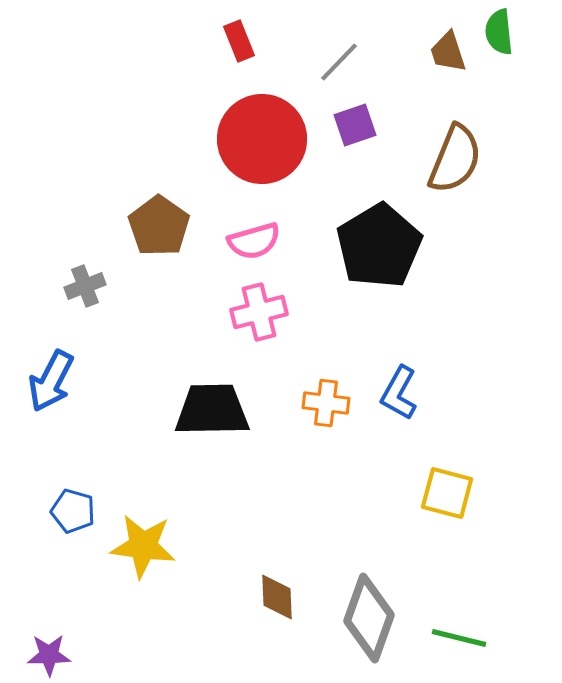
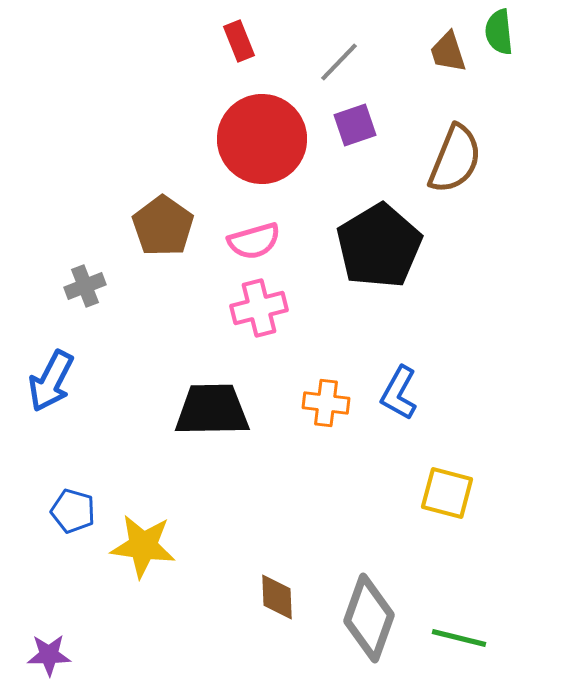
brown pentagon: moved 4 px right
pink cross: moved 4 px up
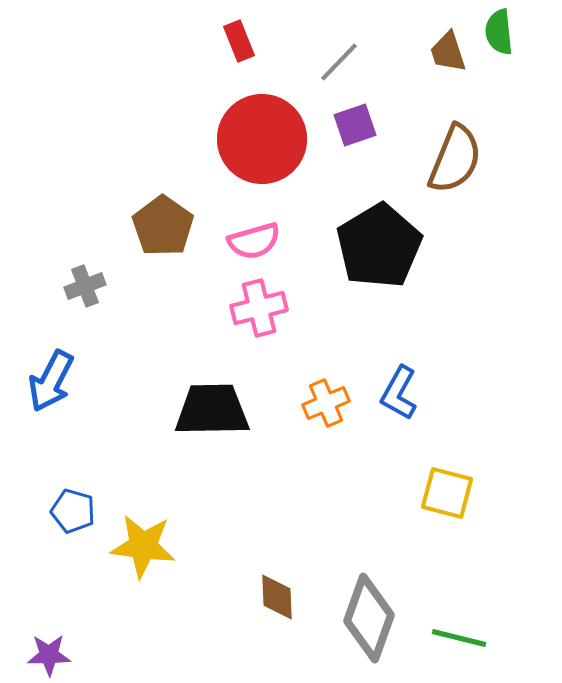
orange cross: rotated 30 degrees counterclockwise
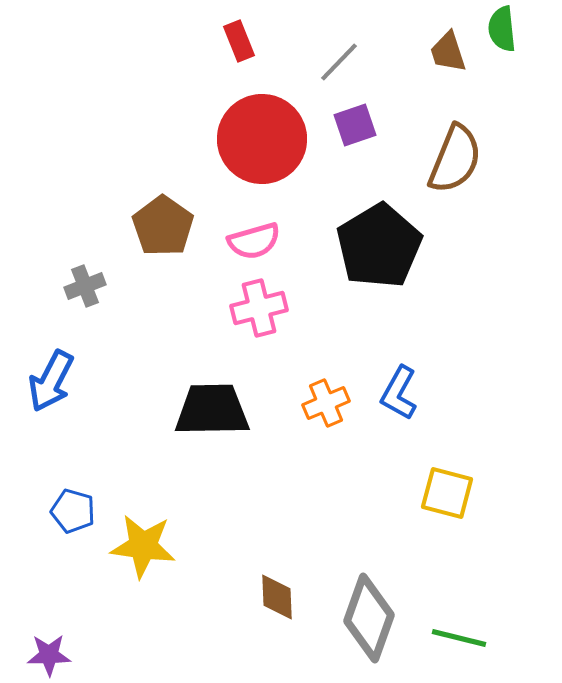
green semicircle: moved 3 px right, 3 px up
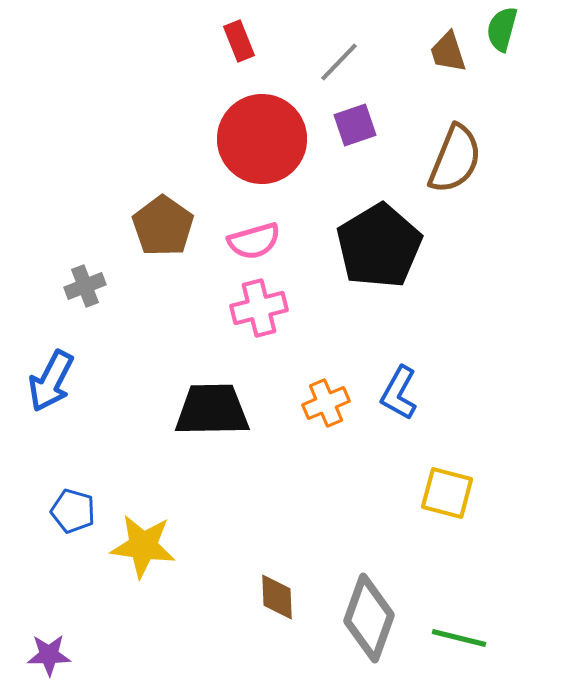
green semicircle: rotated 21 degrees clockwise
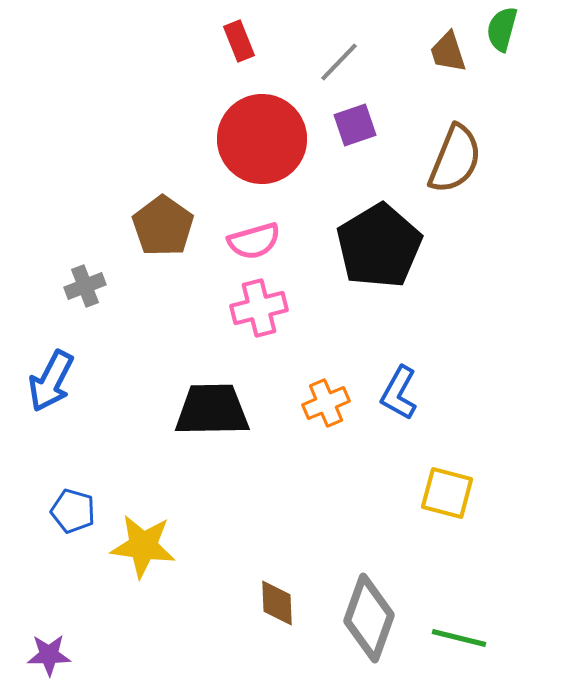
brown diamond: moved 6 px down
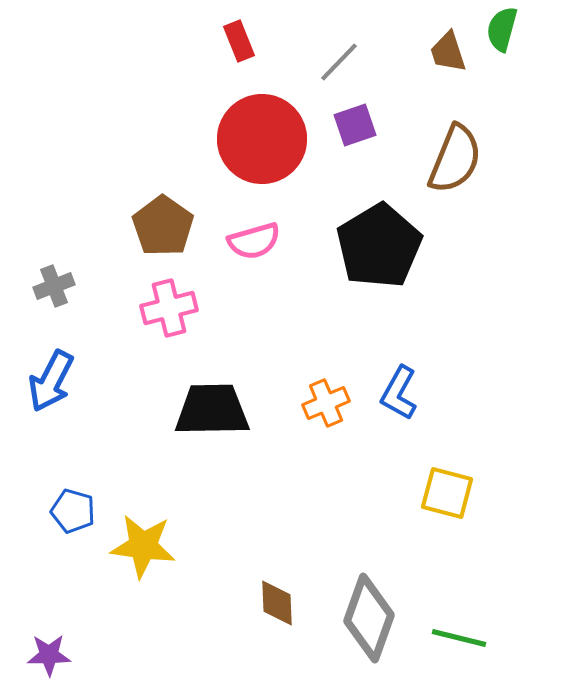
gray cross: moved 31 px left
pink cross: moved 90 px left
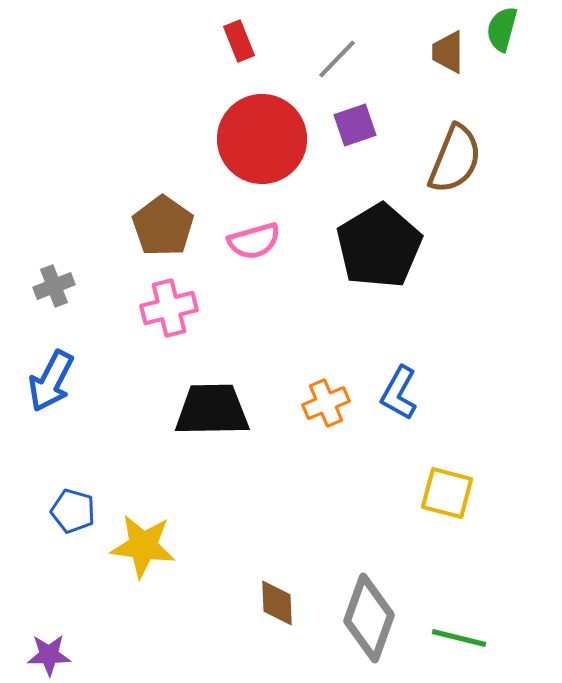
brown trapezoid: rotated 18 degrees clockwise
gray line: moved 2 px left, 3 px up
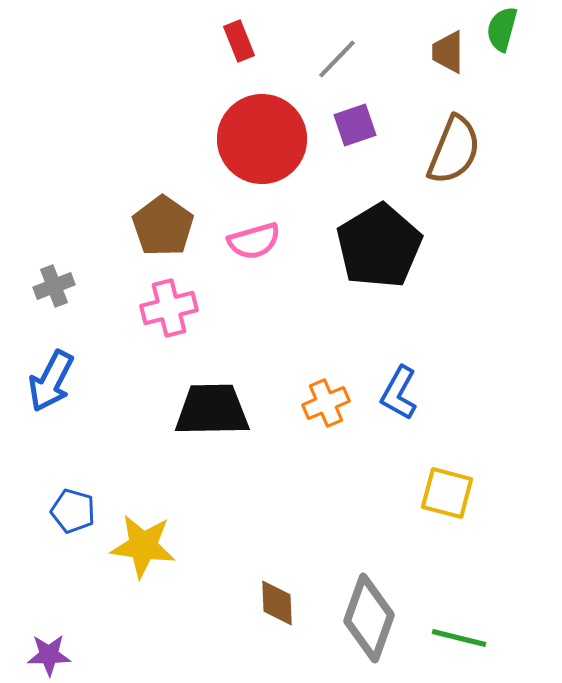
brown semicircle: moved 1 px left, 9 px up
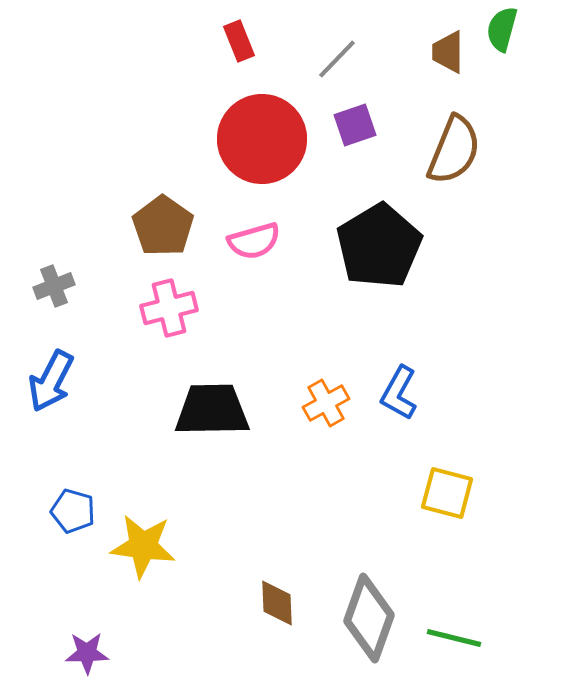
orange cross: rotated 6 degrees counterclockwise
green line: moved 5 px left
purple star: moved 38 px right, 2 px up
